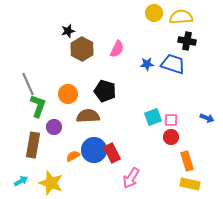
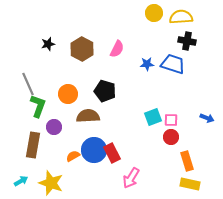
black star: moved 20 px left, 13 px down
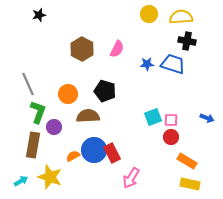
yellow circle: moved 5 px left, 1 px down
black star: moved 9 px left, 29 px up
green L-shape: moved 6 px down
orange rectangle: rotated 42 degrees counterclockwise
yellow star: moved 1 px left, 6 px up
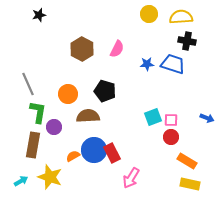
green L-shape: rotated 10 degrees counterclockwise
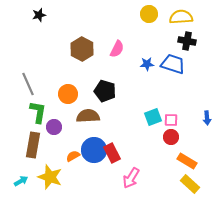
blue arrow: rotated 64 degrees clockwise
yellow rectangle: rotated 30 degrees clockwise
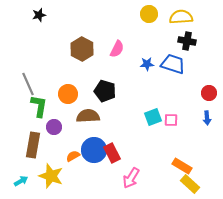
green L-shape: moved 1 px right, 6 px up
red circle: moved 38 px right, 44 px up
orange rectangle: moved 5 px left, 5 px down
yellow star: moved 1 px right, 1 px up
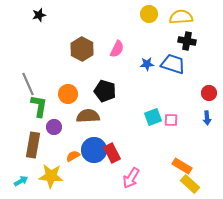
yellow star: rotated 15 degrees counterclockwise
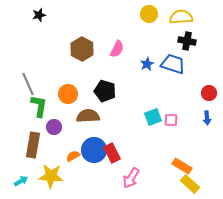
blue star: rotated 24 degrees counterclockwise
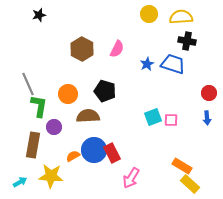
cyan arrow: moved 1 px left, 1 px down
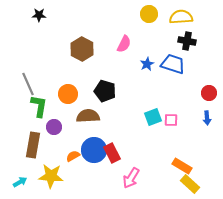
black star: rotated 16 degrees clockwise
pink semicircle: moved 7 px right, 5 px up
